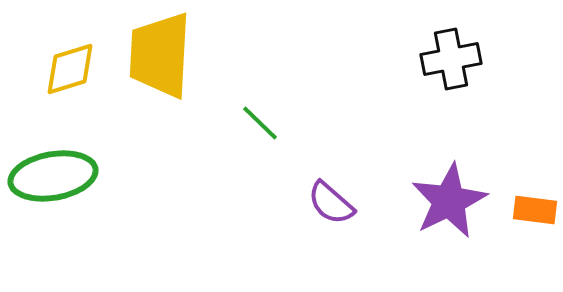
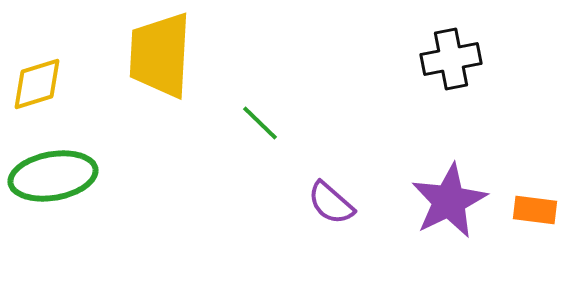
yellow diamond: moved 33 px left, 15 px down
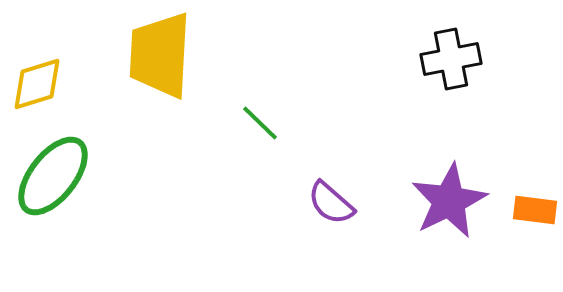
green ellipse: rotated 42 degrees counterclockwise
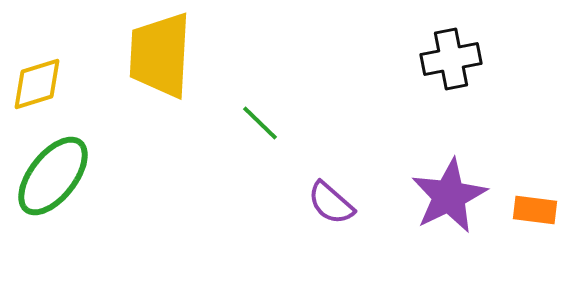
purple star: moved 5 px up
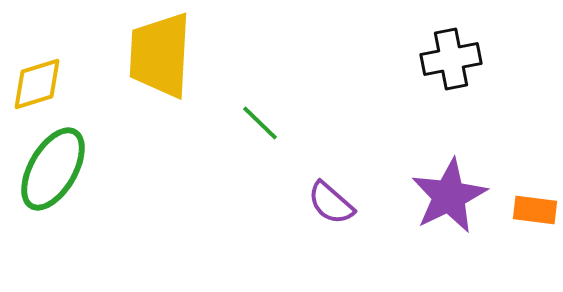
green ellipse: moved 7 px up; rotated 8 degrees counterclockwise
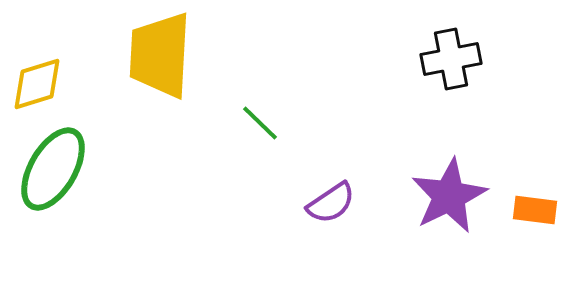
purple semicircle: rotated 75 degrees counterclockwise
